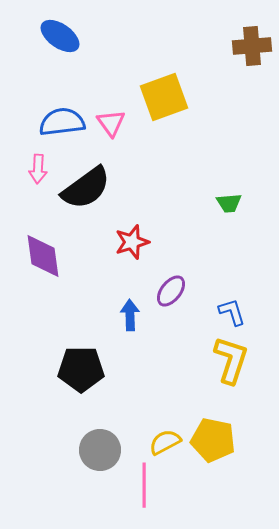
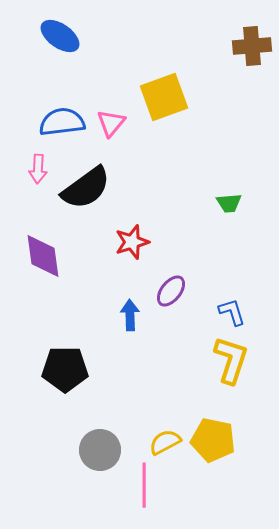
pink triangle: rotated 16 degrees clockwise
black pentagon: moved 16 px left
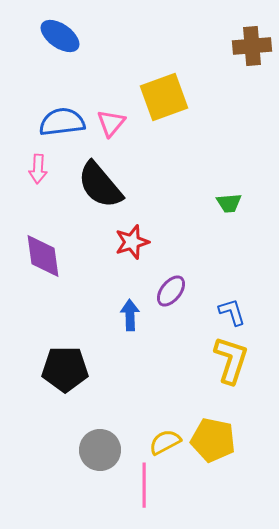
black semicircle: moved 14 px right, 3 px up; rotated 86 degrees clockwise
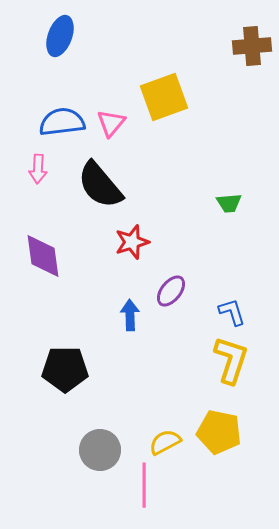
blue ellipse: rotated 75 degrees clockwise
yellow pentagon: moved 6 px right, 8 px up
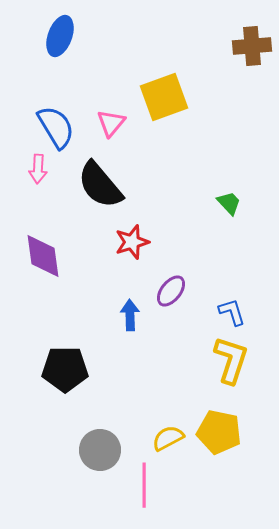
blue semicircle: moved 6 px left, 5 px down; rotated 66 degrees clockwise
green trapezoid: rotated 128 degrees counterclockwise
yellow semicircle: moved 3 px right, 4 px up
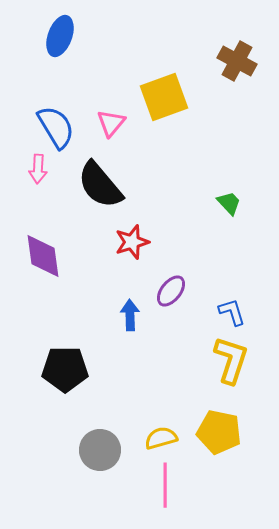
brown cross: moved 15 px left, 15 px down; rotated 33 degrees clockwise
yellow semicircle: moved 7 px left; rotated 12 degrees clockwise
pink line: moved 21 px right
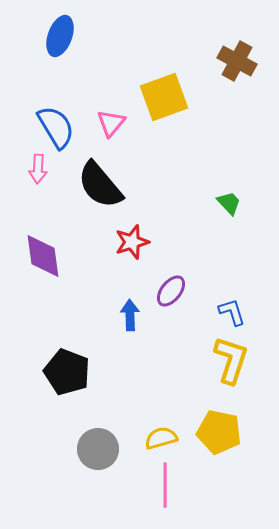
black pentagon: moved 2 px right, 3 px down; rotated 21 degrees clockwise
gray circle: moved 2 px left, 1 px up
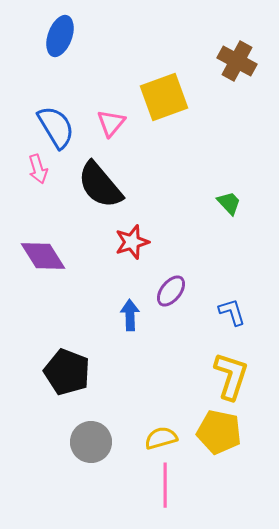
pink arrow: rotated 20 degrees counterclockwise
purple diamond: rotated 24 degrees counterclockwise
yellow L-shape: moved 16 px down
gray circle: moved 7 px left, 7 px up
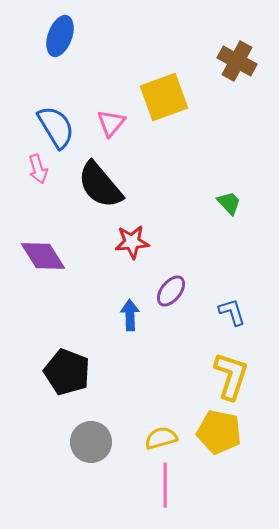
red star: rotated 12 degrees clockwise
